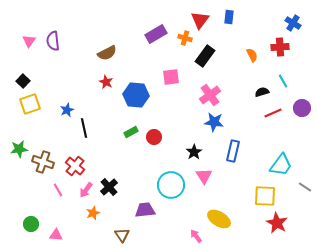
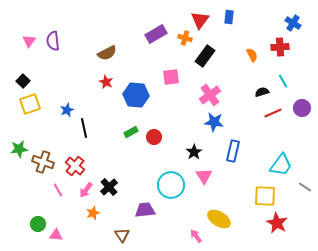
green circle at (31, 224): moved 7 px right
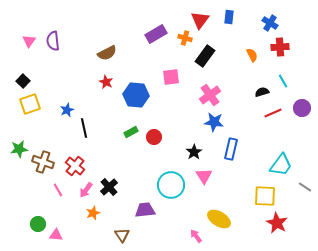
blue cross at (293, 23): moved 23 px left
blue rectangle at (233, 151): moved 2 px left, 2 px up
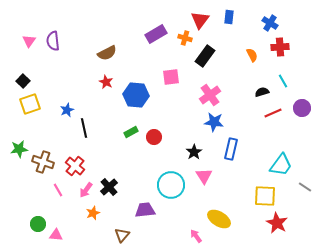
brown triangle at (122, 235): rotated 14 degrees clockwise
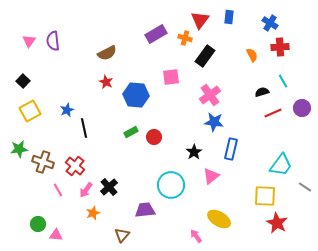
yellow square at (30, 104): moved 7 px down; rotated 10 degrees counterclockwise
pink triangle at (204, 176): moved 7 px right; rotated 24 degrees clockwise
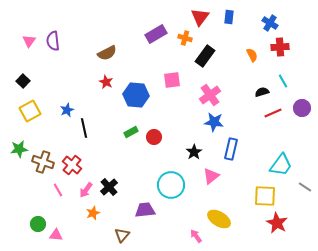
red triangle at (200, 20): moved 3 px up
pink square at (171, 77): moved 1 px right, 3 px down
red cross at (75, 166): moved 3 px left, 1 px up
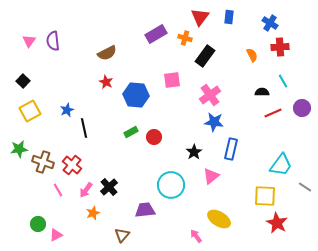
black semicircle at (262, 92): rotated 16 degrees clockwise
pink triangle at (56, 235): rotated 32 degrees counterclockwise
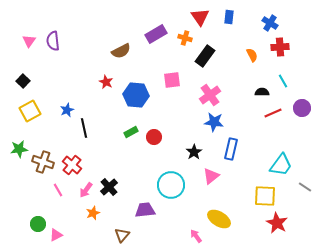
red triangle at (200, 17): rotated 12 degrees counterclockwise
brown semicircle at (107, 53): moved 14 px right, 2 px up
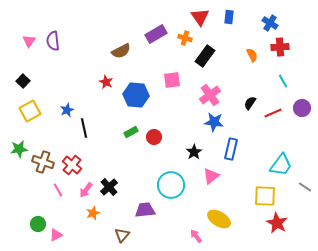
black semicircle at (262, 92): moved 12 px left, 11 px down; rotated 56 degrees counterclockwise
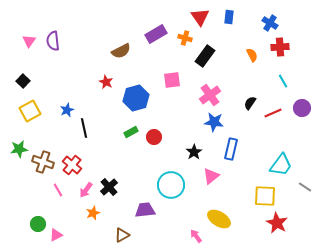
blue hexagon at (136, 95): moved 3 px down; rotated 20 degrees counterclockwise
brown triangle at (122, 235): rotated 21 degrees clockwise
